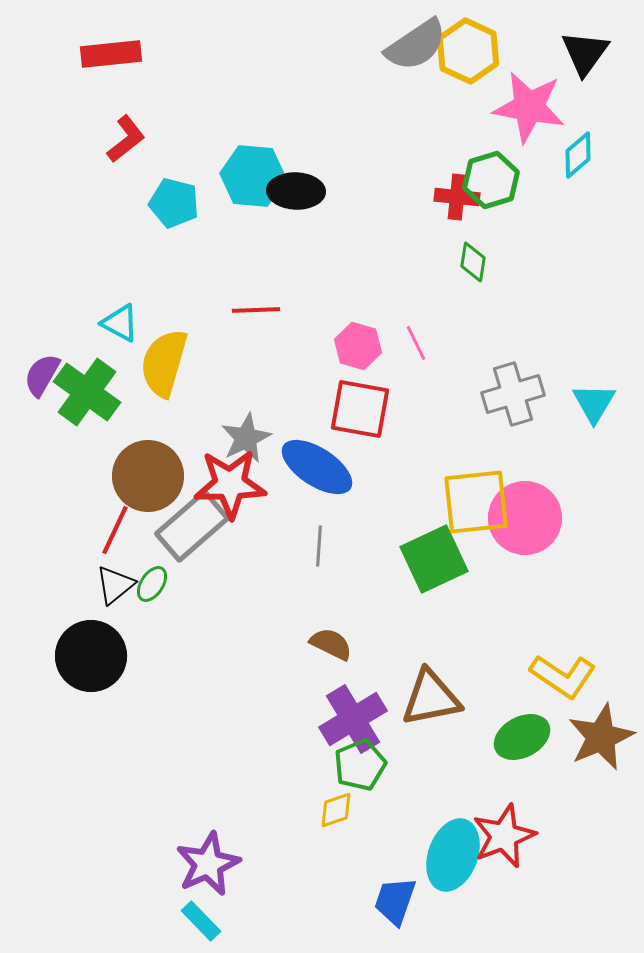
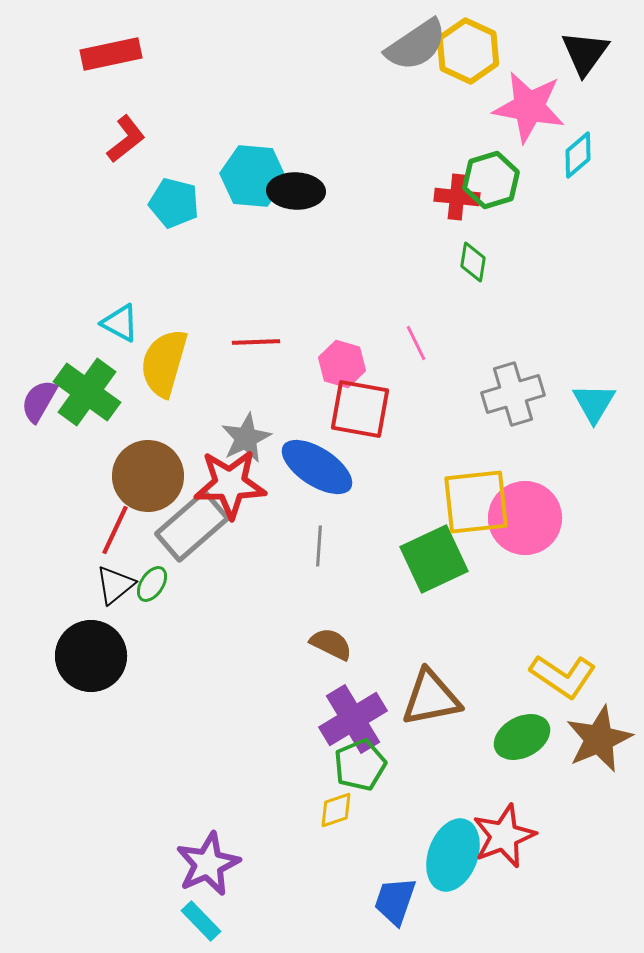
red rectangle at (111, 54): rotated 6 degrees counterclockwise
red line at (256, 310): moved 32 px down
pink hexagon at (358, 346): moved 16 px left, 18 px down
purple semicircle at (42, 375): moved 3 px left, 26 px down
brown star at (601, 737): moved 2 px left, 2 px down
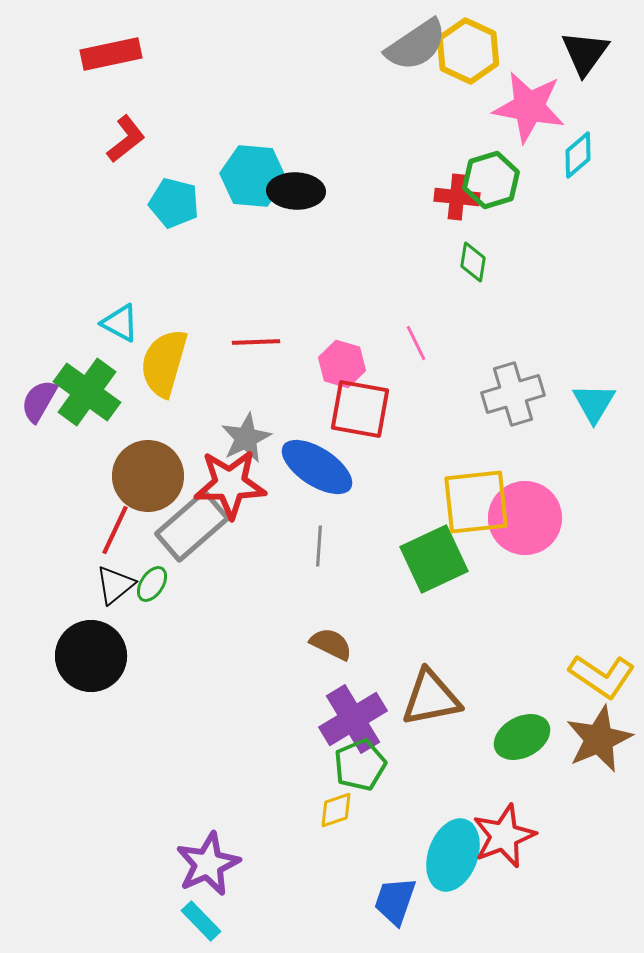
yellow L-shape at (563, 676): moved 39 px right
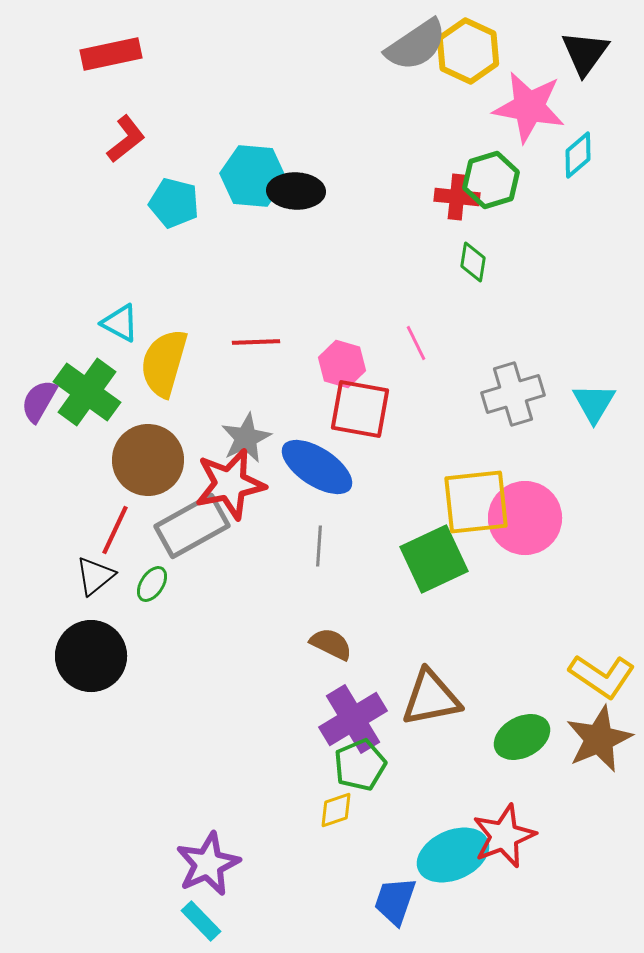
brown circle at (148, 476): moved 16 px up
red star at (230, 484): rotated 10 degrees counterclockwise
gray rectangle at (192, 526): rotated 12 degrees clockwise
black triangle at (115, 585): moved 20 px left, 9 px up
cyan ellipse at (453, 855): rotated 46 degrees clockwise
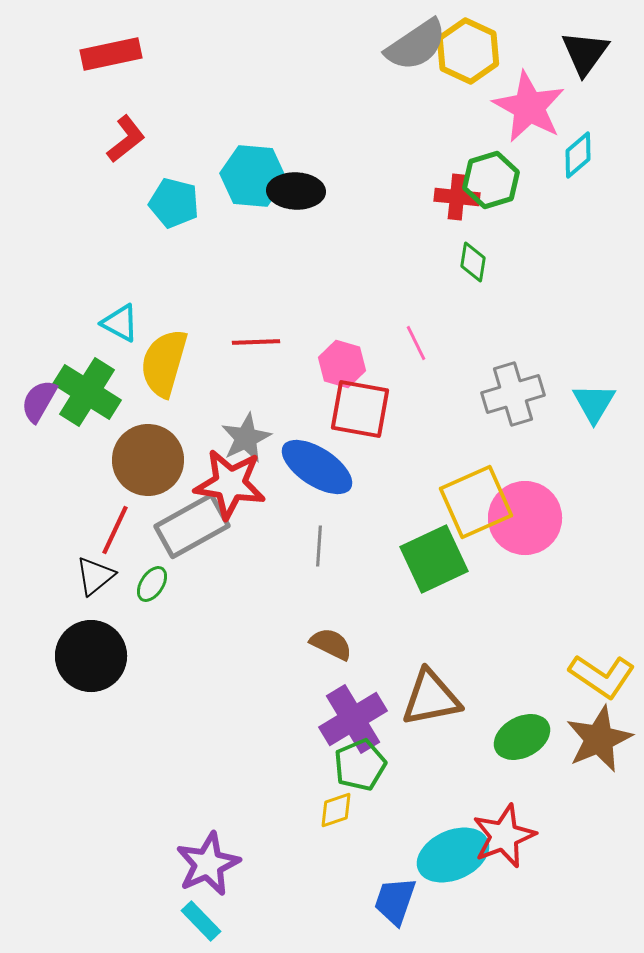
pink star at (529, 107): rotated 18 degrees clockwise
green cross at (87, 392): rotated 4 degrees counterclockwise
red star at (230, 484): rotated 20 degrees clockwise
yellow square at (476, 502): rotated 18 degrees counterclockwise
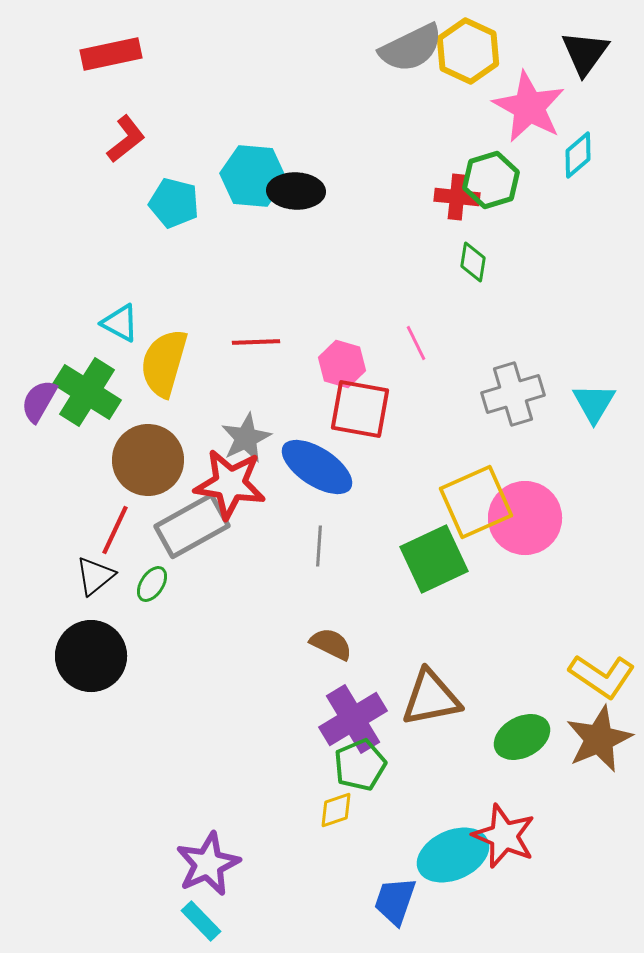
gray semicircle at (416, 45): moved 5 px left, 3 px down; rotated 8 degrees clockwise
red star at (504, 836): rotated 28 degrees counterclockwise
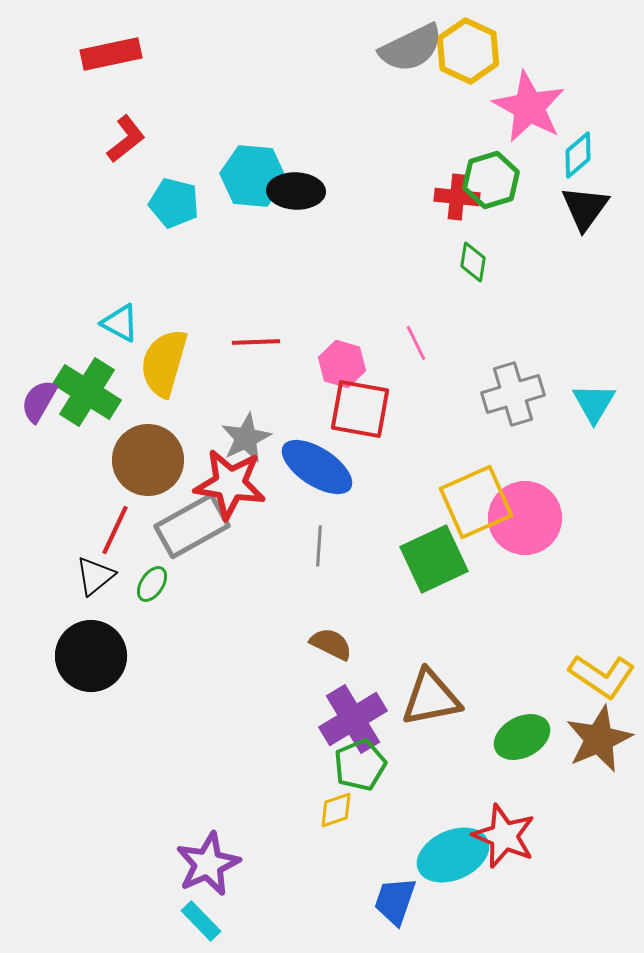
black triangle at (585, 53): moved 155 px down
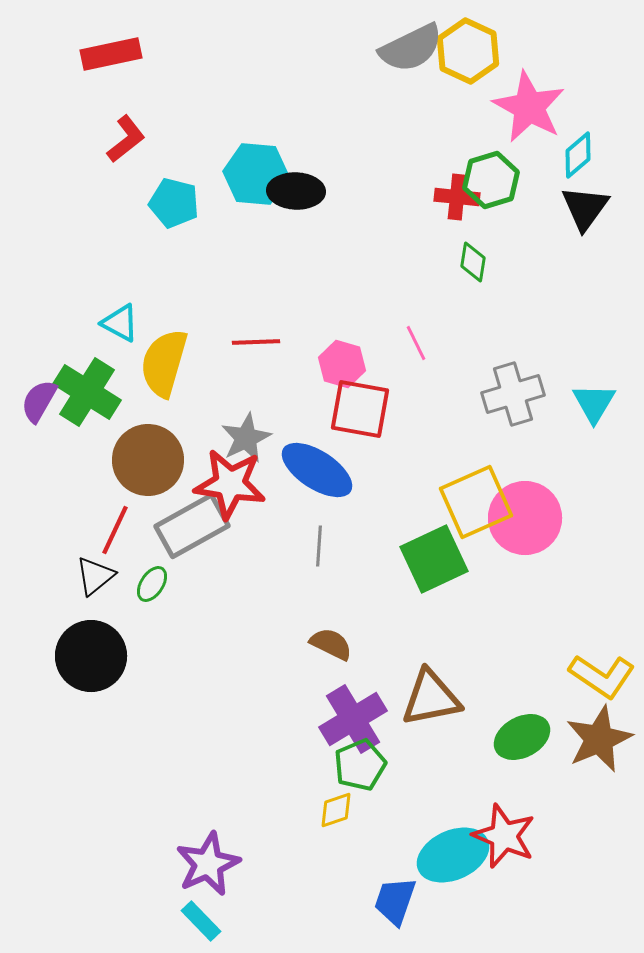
cyan hexagon at (253, 176): moved 3 px right, 2 px up
blue ellipse at (317, 467): moved 3 px down
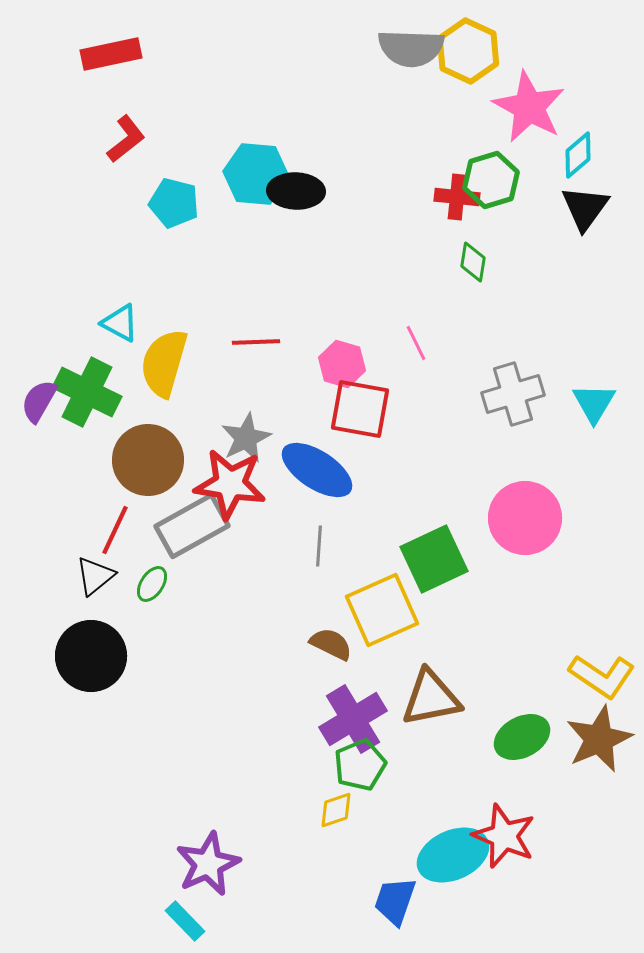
gray semicircle at (411, 48): rotated 28 degrees clockwise
green cross at (87, 392): rotated 6 degrees counterclockwise
yellow square at (476, 502): moved 94 px left, 108 px down
cyan rectangle at (201, 921): moved 16 px left
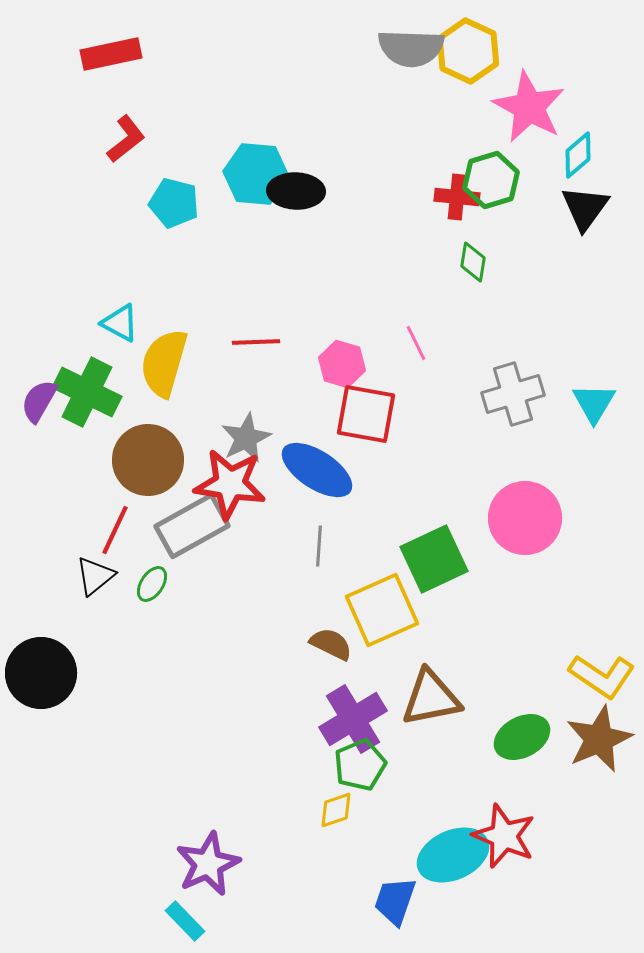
red square at (360, 409): moved 6 px right, 5 px down
black circle at (91, 656): moved 50 px left, 17 px down
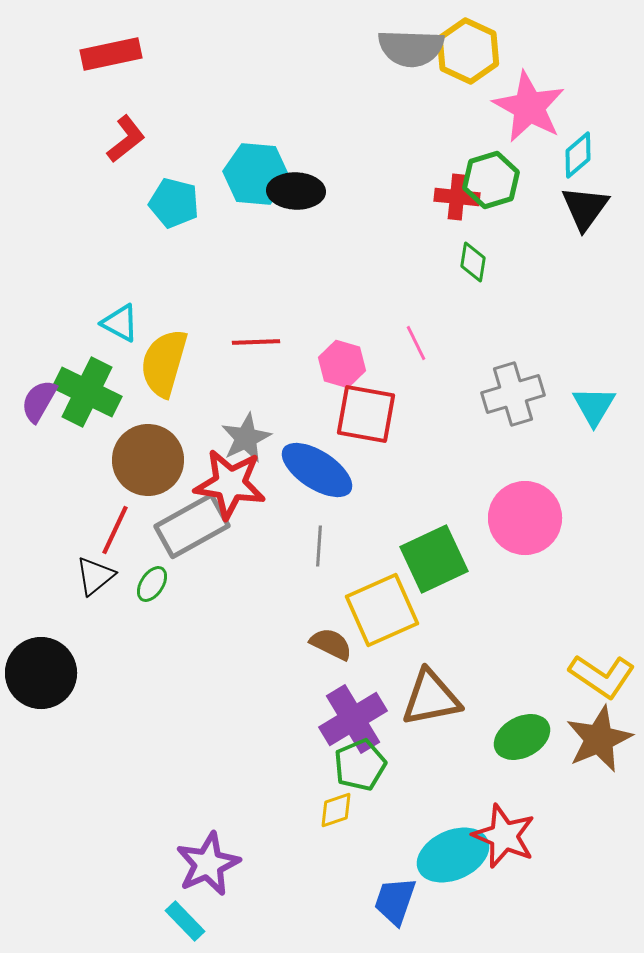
cyan triangle at (594, 403): moved 3 px down
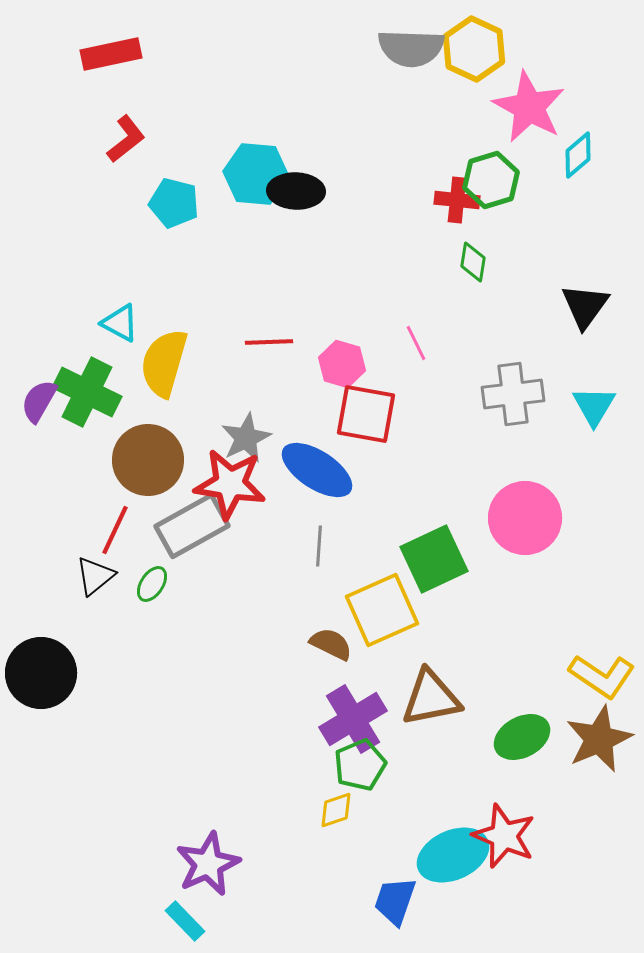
yellow hexagon at (468, 51): moved 6 px right, 2 px up
red cross at (457, 197): moved 3 px down
black triangle at (585, 208): moved 98 px down
red line at (256, 342): moved 13 px right
gray cross at (513, 394): rotated 10 degrees clockwise
